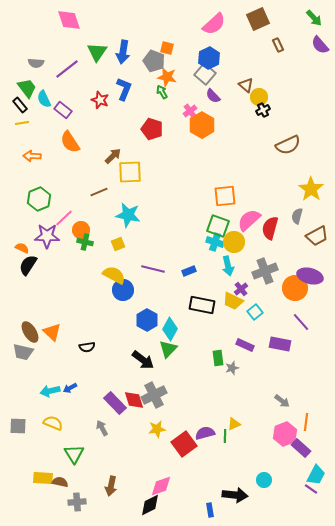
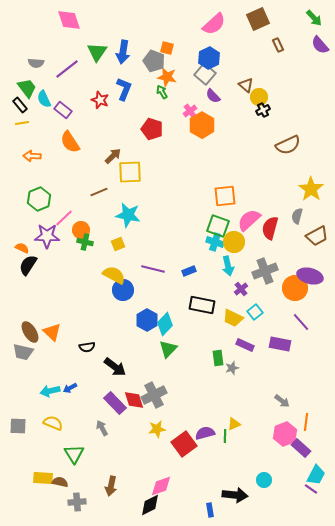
yellow trapezoid at (233, 301): moved 17 px down
cyan diamond at (170, 329): moved 5 px left, 5 px up; rotated 15 degrees clockwise
black arrow at (143, 360): moved 28 px left, 7 px down
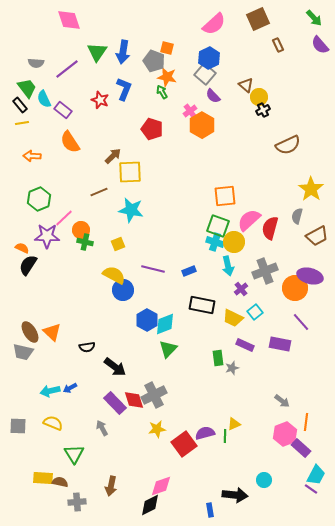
cyan star at (128, 215): moved 3 px right, 5 px up
cyan diamond at (165, 324): rotated 25 degrees clockwise
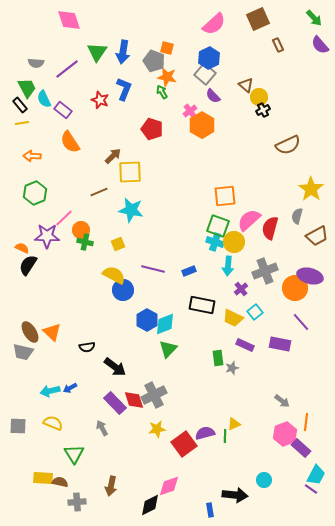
green trapezoid at (27, 88): rotated 10 degrees clockwise
green hexagon at (39, 199): moved 4 px left, 6 px up
cyan arrow at (228, 266): rotated 18 degrees clockwise
pink diamond at (161, 486): moved 8 px right
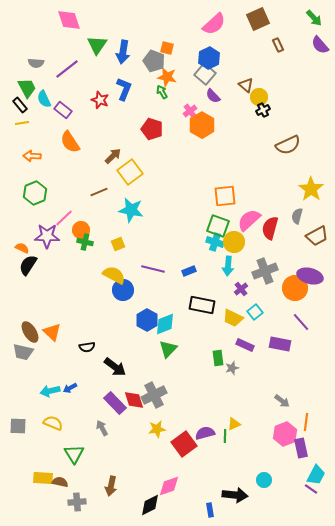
green triangle at (97, 52): moved 7 px up
yellow square at (130, 172): rotated 35 degrees counterclockwise
purple rectangle at (301, 448): rotated 36 degrees clockwise
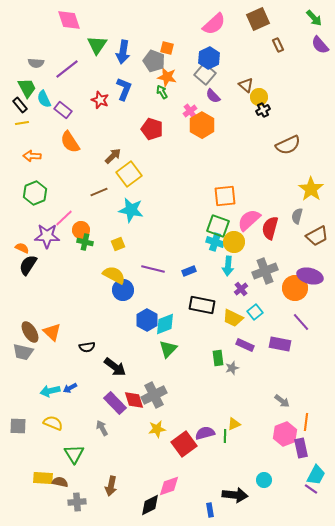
yellow square at (130, 172): moved 1 px left, 2 px down
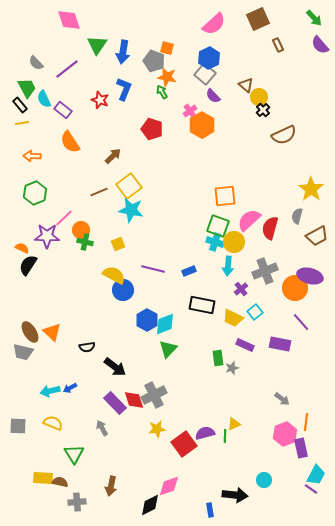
gray semicircle at (36, 63): rotated 42 degrees clockwise
black cross at (263, 110): rotated 16 degrees counterclockwise
brown semicircle at (288, 145): moved 4 px left, 10 px up
yellow square at (129, 174): moved 12 px down
gray arrow at (282, 401): moved 2 px up
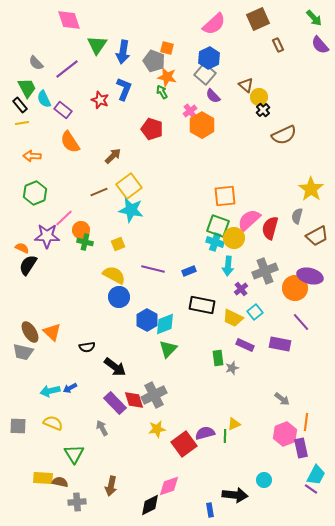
yellow circle at (234, 242): moved 4 px up
blue circle at (123, 290): moved 4 px left, 7 px down
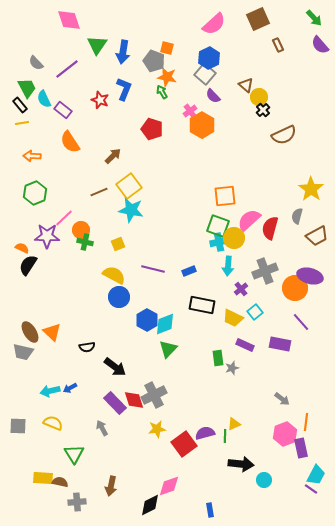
cyan cross at (215, 242): moved 4 px right; rotated 30 degrees counterclockwise
black arrow at (235, 495): moved 6 px right, 31 px up
